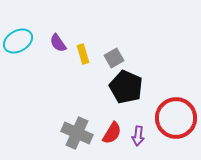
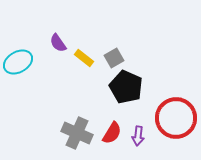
cyan ellipse: moved 21 px down
yellow rectangle: moved 1 px right, 4 px down; rotated 36 degrees counterclockwise
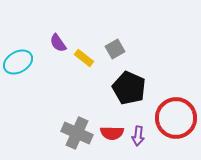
gray square: moved 1 px right, 9 px up
black pentagon: moved 3 px right, 1 px down
red semicircle: rotated 60 degrees clockwise
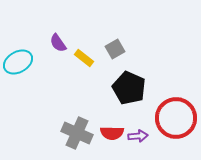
purple arrow: rotated 102 degrees counterclockwise
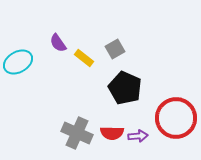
black pentagon: moved 4 px left
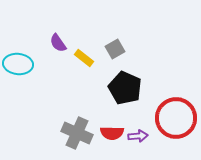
cyan ellipse: moved 2 px down; rotated 36 degrees clockwise
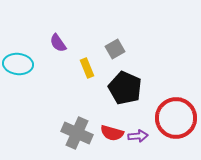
yellow rectangle: moved 3 px right, 10 px down; rotated 30 degrees clockwise
red semicircle: rotated 15 degrees clockwise
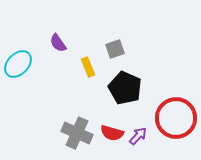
gray square: rotated 12 degrees clockwise
cyan ellipse: rotated 52 degrees counterclockwise
yellow rectangle: moved 1 px right, 1 px up
purple arrow: rotated 42 degrees counterclockwise
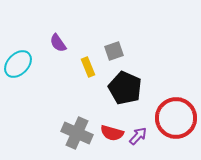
gray square: moved 1 px left, 2 px down
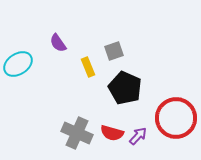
cyan ellipse: rotated 12 degrees clockwise
